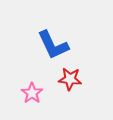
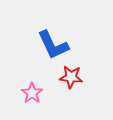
red star: moved 1 px right, 2 px up
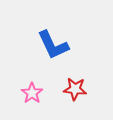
red star: moved 4 px right, 12 px down
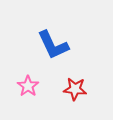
pink star: moved 4 px left, 7 px up
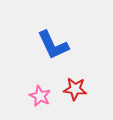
pink star: moved 12 px right, 10 px down; rotated 10 degrees counterclockwise
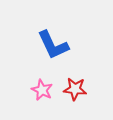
pink star: moved 2 px right, 6 px up
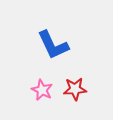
red star: rotated 10 degrees counterclockwise
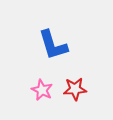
blue L-shape: rotated 8 degrees clockwise
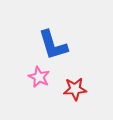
pink star: moved 3 px left, 13 px up
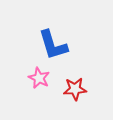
pink star: moved 1 px down
